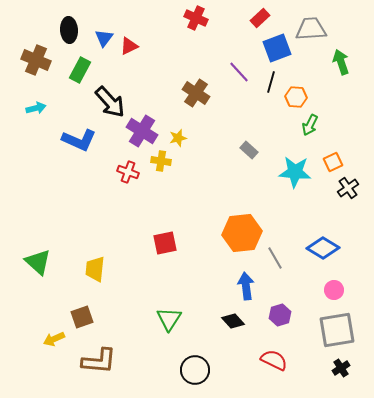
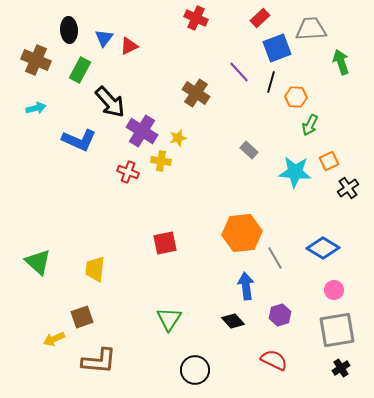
orange square at (333, 162): moved 4 px left, 1 px up
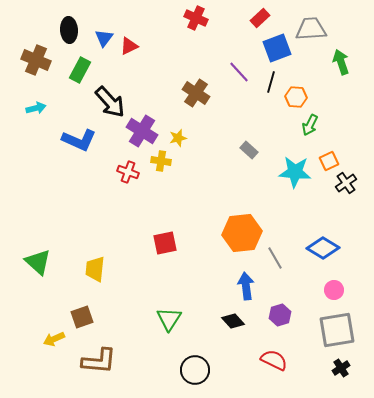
black cross at (348, 188): moved 2 px left, 5 px up
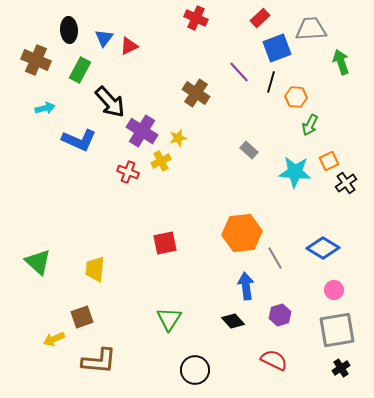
cyan arrow at (36, 108): moved 9 px right
yellow cross at (161, 161): rotated 36 degrees counterclockwise
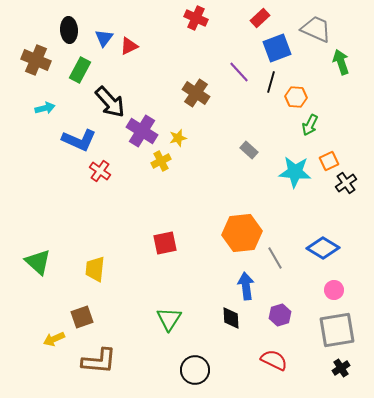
gray trapezoid at (311, 29): moved 5 px right; rotated 28 degrees clockwise
red cross at (128, 172): moved 28 px left, 1 px up; rotated 15 degrees clockwise
black diamond at (233, 321): moved 2 px left, 3 px up; rotated 40 degrees clockwise
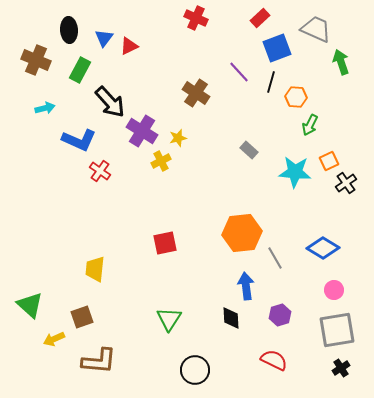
green triangle at (38, 262): moved 8 px left, 43 px down
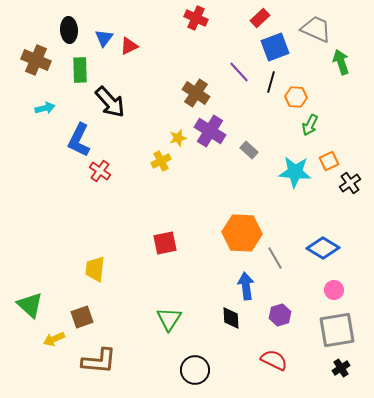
blue square at (277, 48): moved 2 px left, 1 px up
green rectangle at (80, 70): rotated 30 degrees counterclockwise
purple cross at (142, 131): moved 68 px right
blue L-shape at (79, 140): rotated 92 degrees clockwise
black cross at (346, 183): moved 4 px right
orange hexagon at (242, 233): rotated 9 degrees clockwise
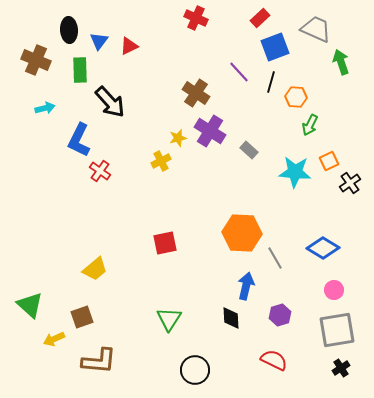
blue triangle at (104, 38): moved 5 px left, 3 px down
yellow trapezoid at (95, 269): rotated 136 degrees counterclockwise
blue arrow at (246, 286): rotated 20 degrees clockwise
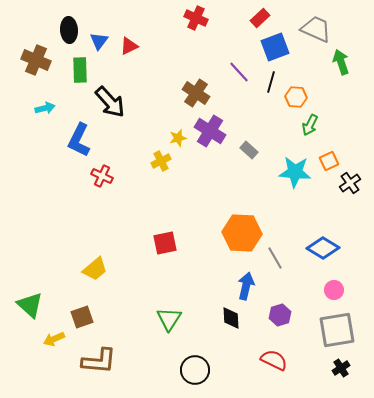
red cross at (100, 171): moved 2 px right, 5 px down; rotated 10 degrees counterclockwise
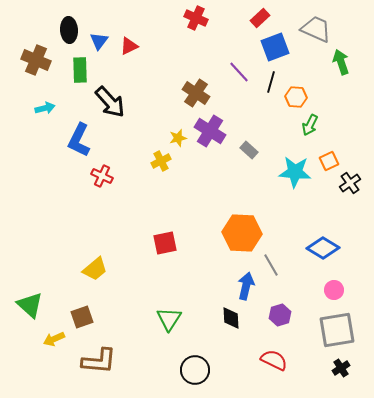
gray line at (275, 258): moved 4 px left, 7 px down
